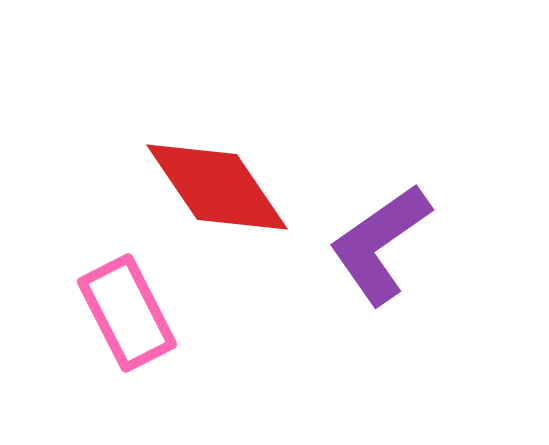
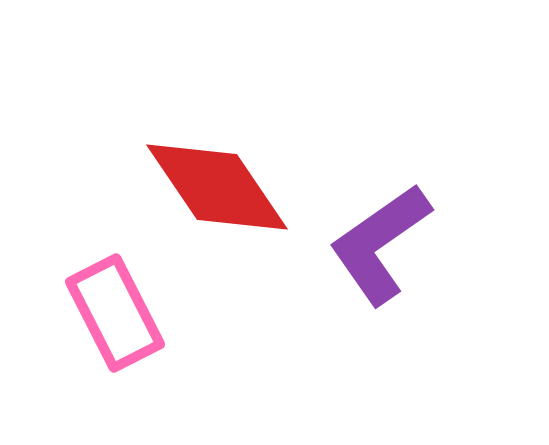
pink rectangle: moved 12 px left
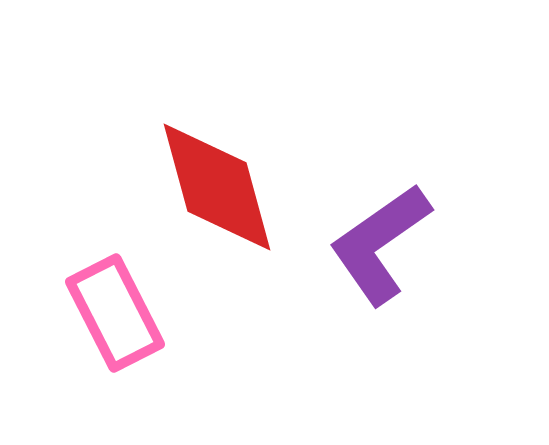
red diamond: rotated 19 degrees clockwise
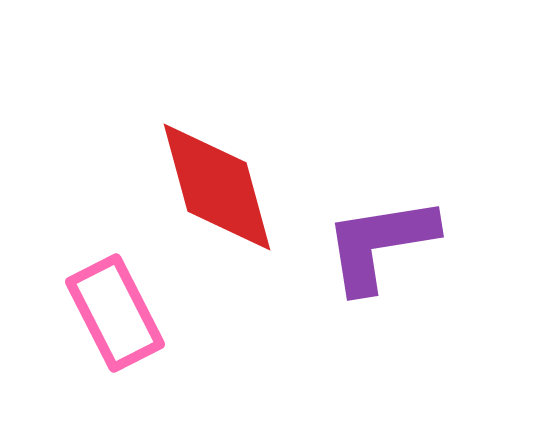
purple L-shape: rotated 26 degrees clockwise
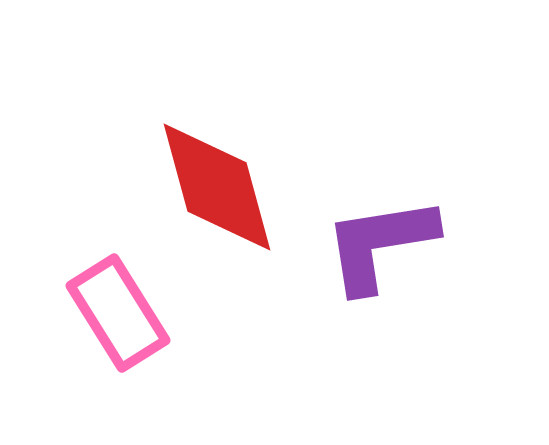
pink rectangle: moved 3 px right; rotated 5 degrees counterclockwise
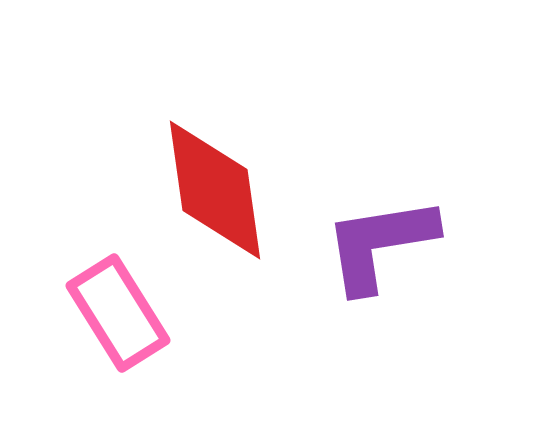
red diamond: moved 2 px left, 3 px down; rotated 7 degrees clockwise
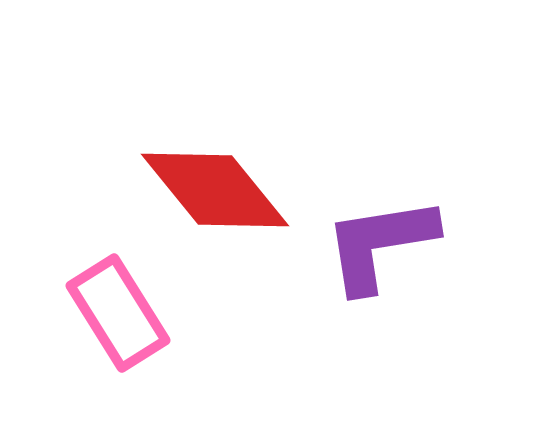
red diamond: rotated 31 degrees counterclockwise
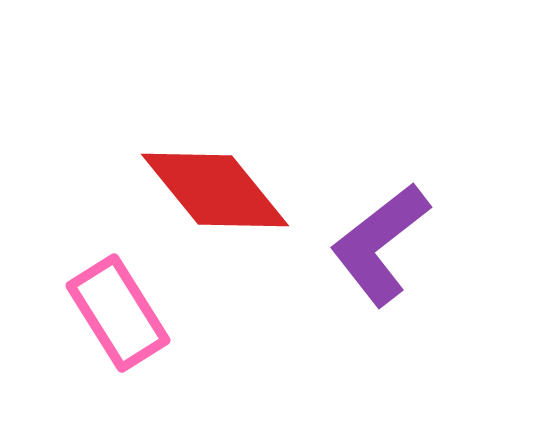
purple L-shape: rotated 29 degrees counterclockwise
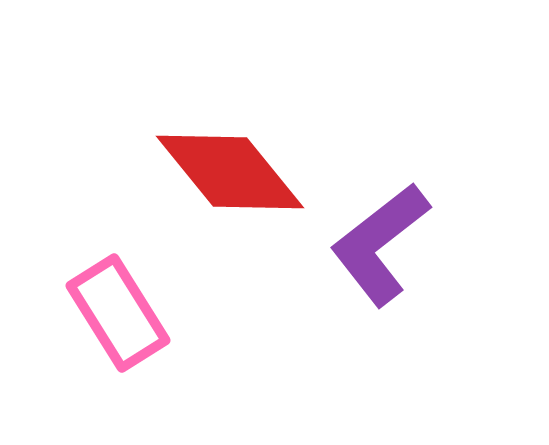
red diamond: moved 15 px right, 18 px up
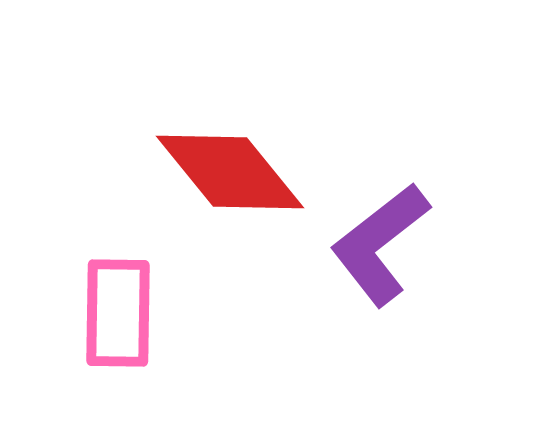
pink rectangle: rotated 33 degrees clockwise
